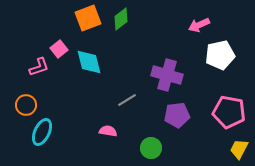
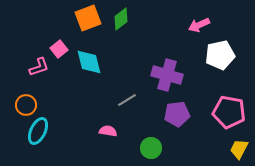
purple pentagon: moved 1 px up
cyan ellipse: moved 4 px left, 1 px up
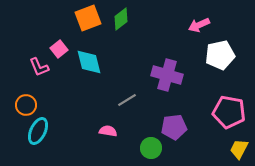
pink L-shape: rotated 85 degrees clockwise
purple pentagon: moved 3 px left, 13 px down
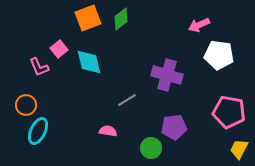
white pentagon: moved 1 px left; rotated 20 degrees clockwise
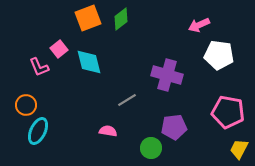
pink pentagon: moved 1 px left
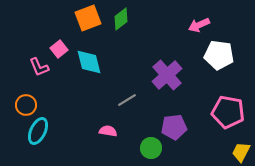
purple cross: rotated 32 degrees clockwise
yellow trapezoid: moved 2 px right, 3 px down
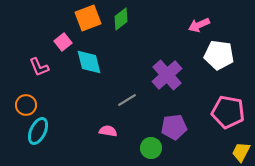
pink square: moved 4 px right, 7 px up
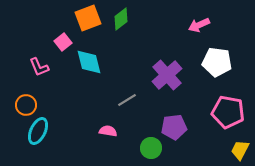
white pentagon: moved 2 px left, 7 px down
yellow trapezoid: moved 1 px left, 2 px up
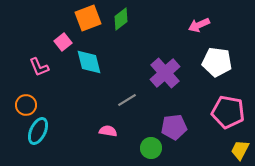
purple cross: moved 2 px left, 2 px up
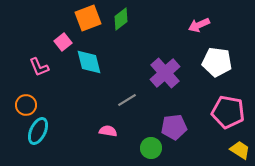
yellow trapezoid: rotated 95 degrees clockwise
